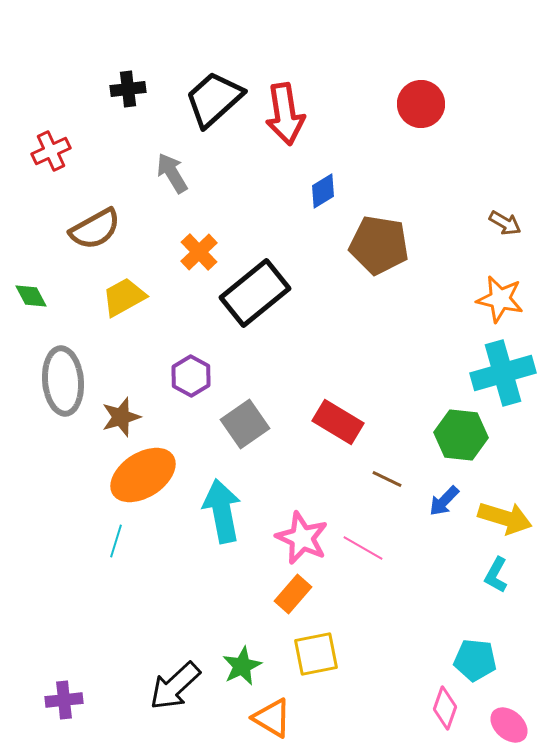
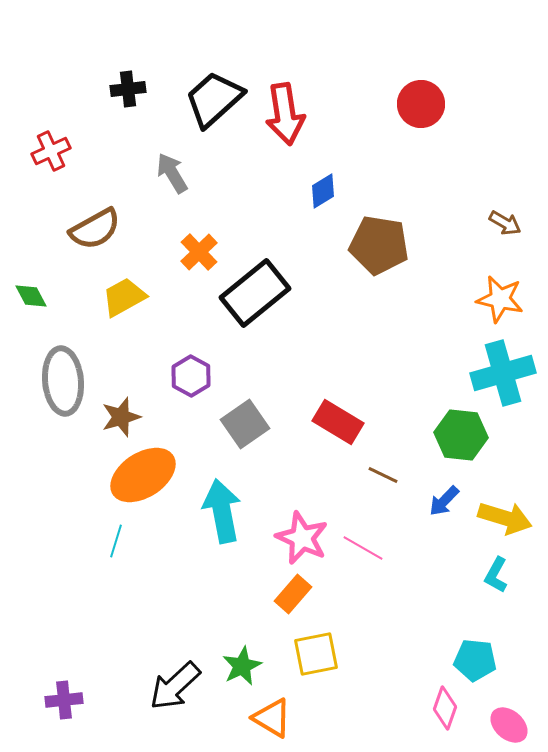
brown line: moved 4 px left, 4 px up
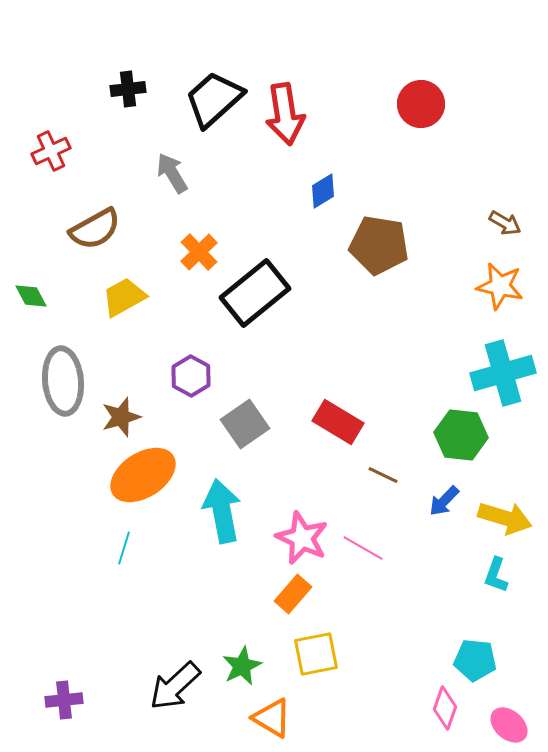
orange star: moved 13 px up
cyan line: moved 8 px right, 7 px down
cyan L-shape: rotated 9 degrees counterclockwise
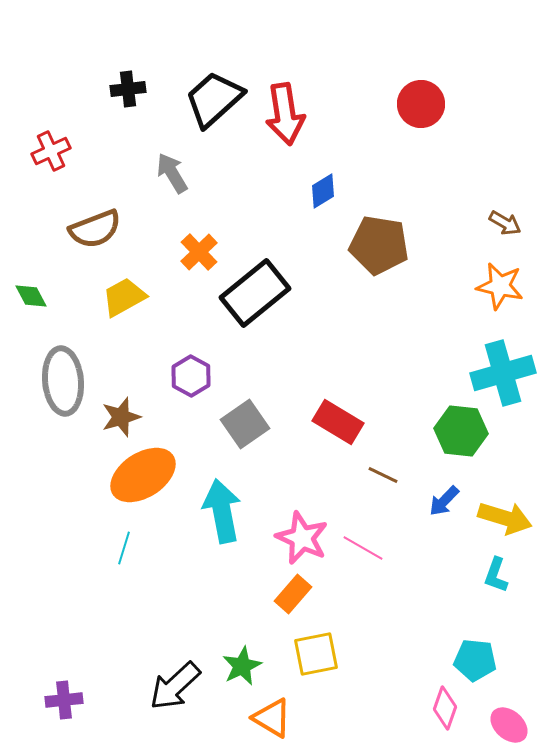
brown semicircle: rotated 8 degrees clockwise
green hexagon: moved 4 px up
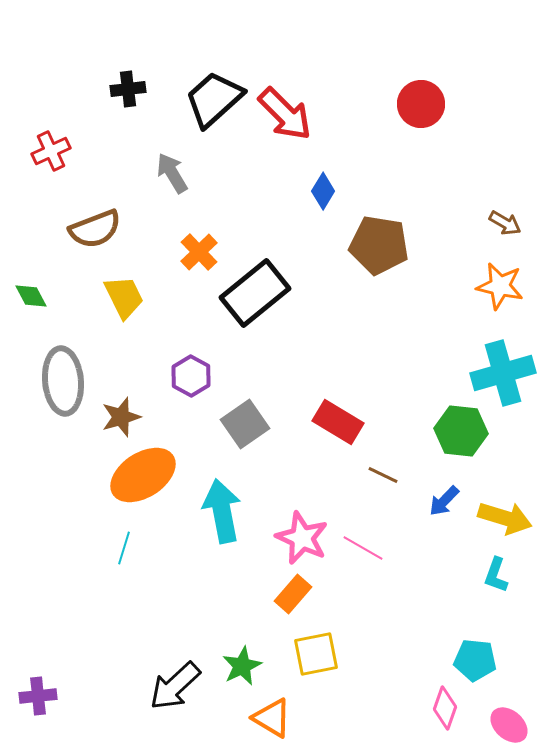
red arrow: rotated 36 degrees counterclockwise
blue diamond: rotated 27 degrees counterclockwise
yellow trapezoid: rotated 93 degrees clockwise
purple cross: moved 26 px left, 4 px up
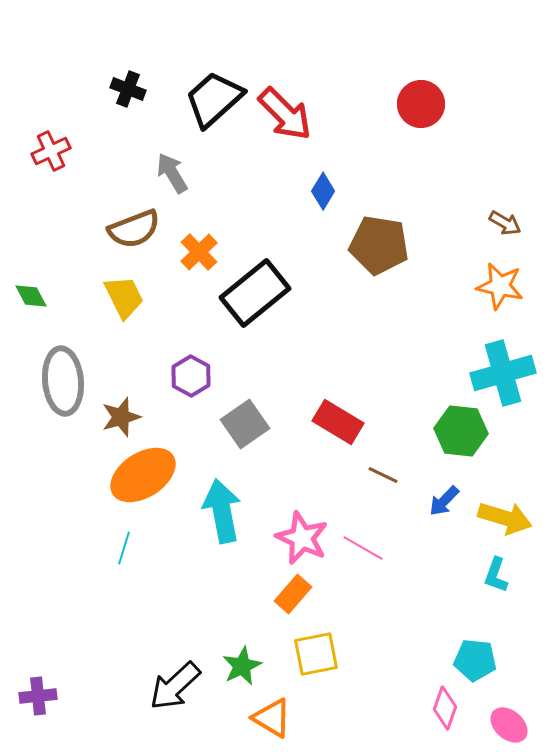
black cross: rotated 28 degrees clockwise
brown semicircle: moved 39 px right
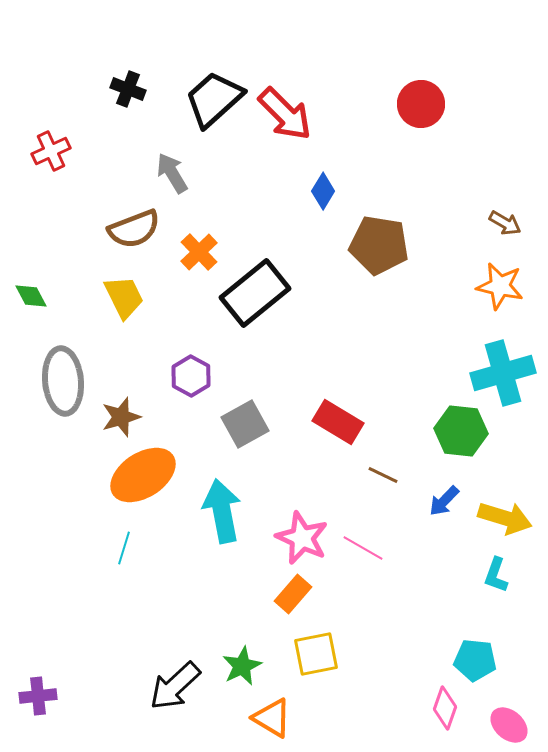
gray square: rotated 6 degrees clockwise
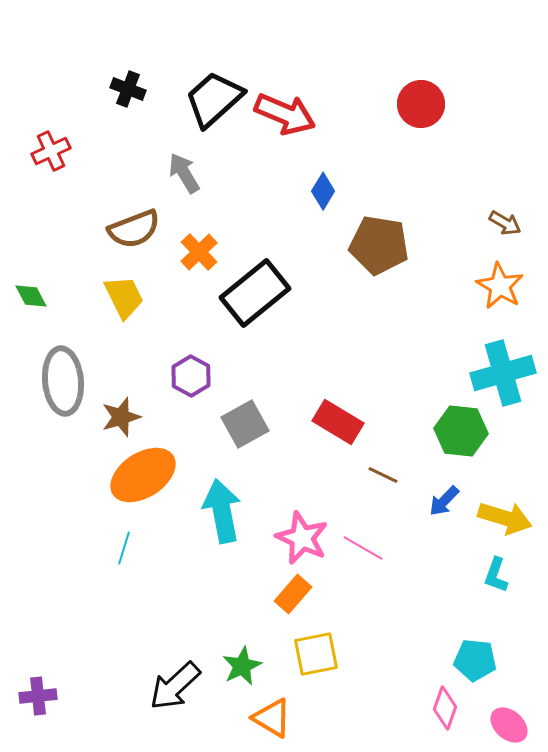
red arrow: rotated 22 degrees counterclockwise
gray arrow: moved 12 px right
orange star: rotated 18 degrees clockwise
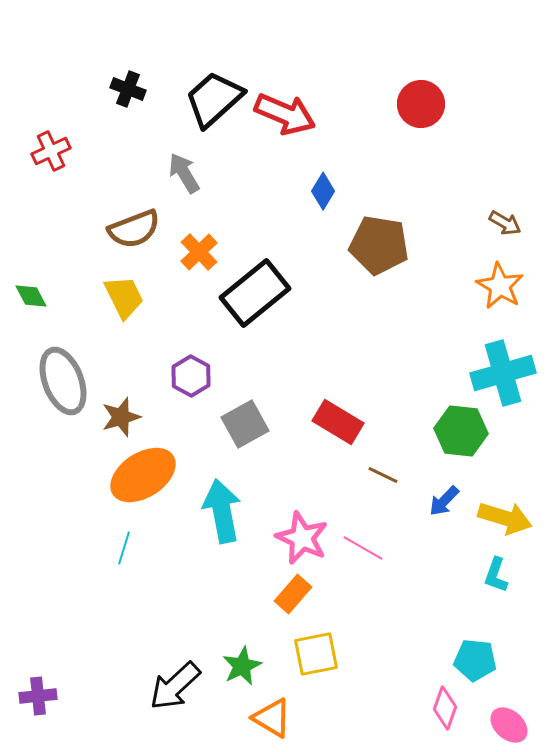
gray ellipse: rotated 16 degrees counterclockwise
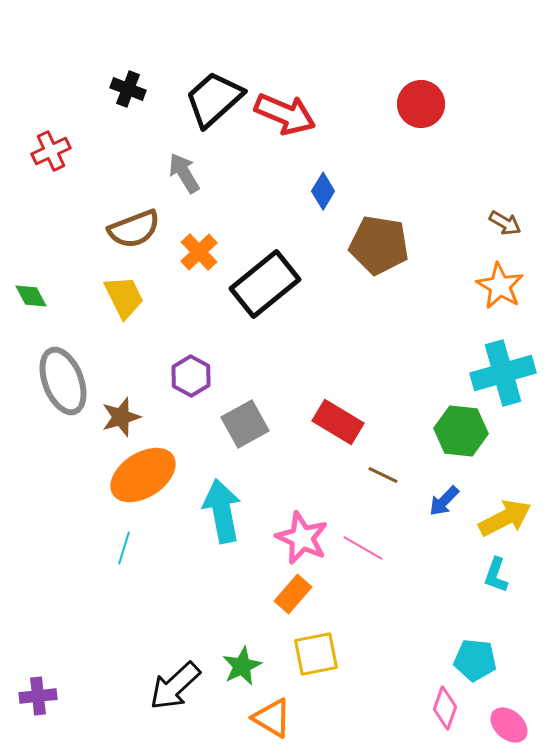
black rectangle: moved 10 px right, 9 px up
yellow arrow: rotated 44 degrees counterclockwise
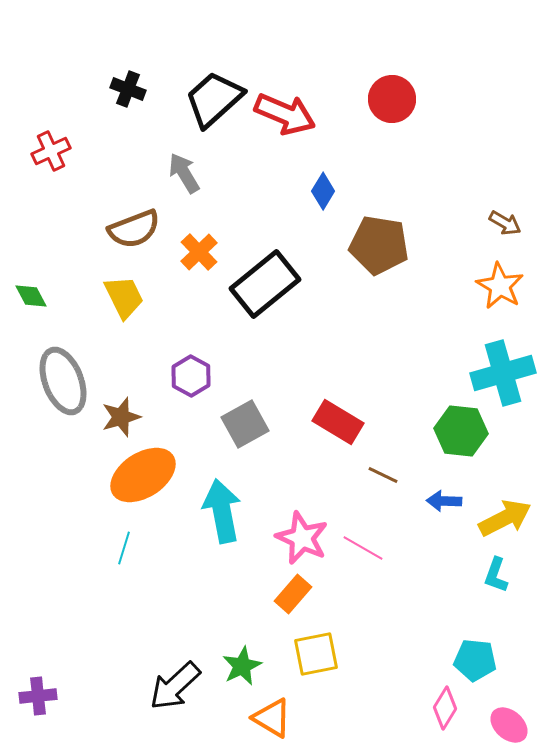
red circle: moved 29 px left, 5 px up
blue arrow: rotated 48 degrees clockwise
pink diamond: rotated 12 degrees clockwise
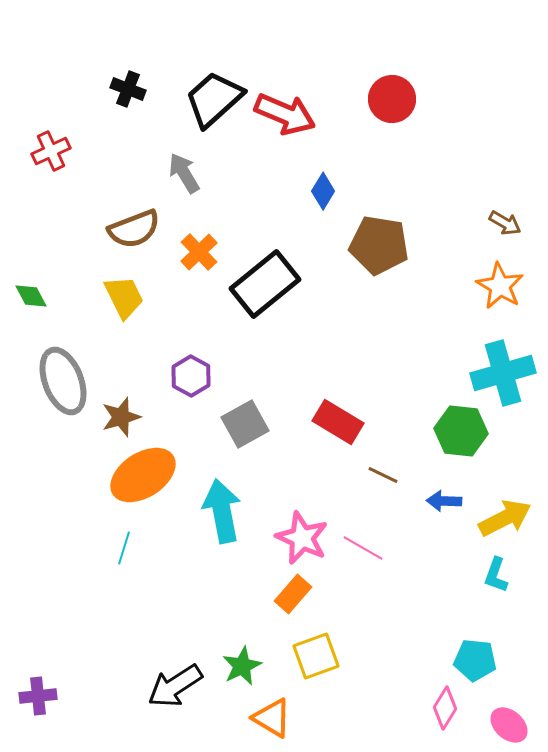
yellow square: moved 2 px down; rotated 9 degrees counterclockwise
black arrow: rotated 10 degrees clockwise
